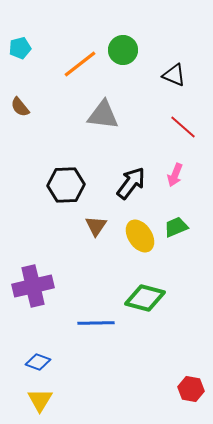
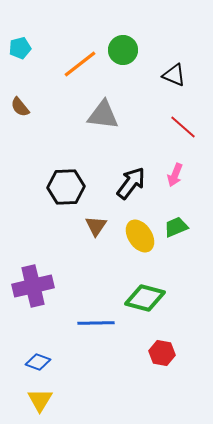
black hexagon: moved 2 px down
red hexagon: moved 29 px left, 36 px up
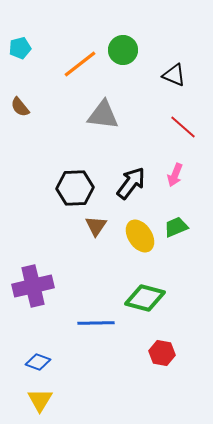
black hexagon: moved 9 px right, 1 px down
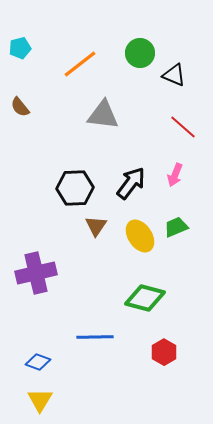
green circle: moved 17 px right, 3 px down
purple cross: moved 3 px right, 13 px up
blue line: moved 1 px left, 14 px down
red hexagon: moved 2 px right, 1 px up; rotated 20 degrees clockwise
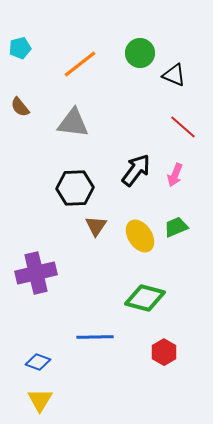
gray triangle: moved 30 px left, 8 px down
black arrow: moved 5 px right, 13 px up
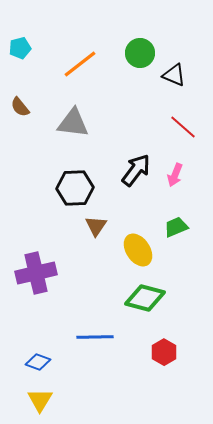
yellow ellipse: moved 2 px left, 14 px down
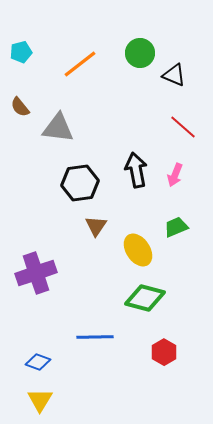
cyan pentagon: moved 1 px right, 4 px down
gray triangle: moved 15 px left, 5 px down
black arrow: rotated 48 degrees counterclockwise
black hexagon: moved 5 px right, 5 px up; rotated 6 degrees counterclockwise
purple cross: rotated 6 degrees counterclockwise
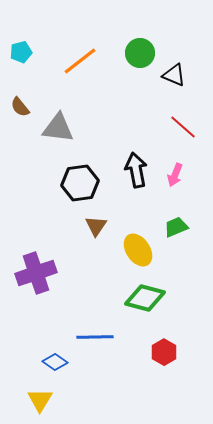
orange line: moved 3 px up
blue diamond: moved 17 px right; rotated 15 degrees clockwise
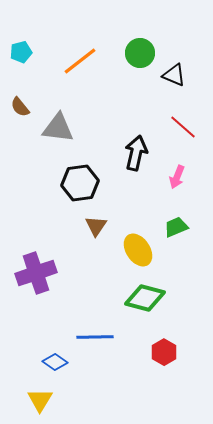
black arrow: moved 17 px up; rotated 24 degrees clockwise
pink arrow: moved 2 px right, 2 px down
